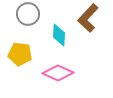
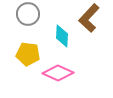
brown L-shape: moved 1 px right
cyan diamond: moved 3 px right, 1 px down
yellow pentagon: moved 8 px right
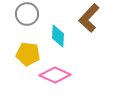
gray circle: moved 1 px left
cyan diamond: moved 4 px left
pink diamond: moved 3 px left, 2 px down
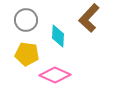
gray circle: moved 1 px left, 6 px down
yellow pentagon: moved 1 px left
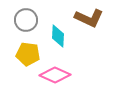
brown L-shape: rotated 108 degrees counterclockwise
yellow pentagon: moved 1 px right
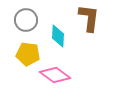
brown L-shape: rotated 108 degrees counterclockwise
pink diamond: rotated 12 degrees clockwise
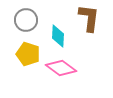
yellow pentagon: rotated 10 degrees clockwise
pink diamond: moved 6 px right, 7 px up
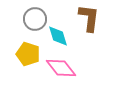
gray circle: moved 9 px right, 1 px up
cyan diamond: rotated 20 degrees counterclockwise
pink diamond: rotated 16 degrees clockwise
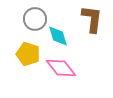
brown L-shape: moved 3 px right, 1 px down
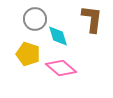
pink diamond: rotated 12 degrees counterclockwise
